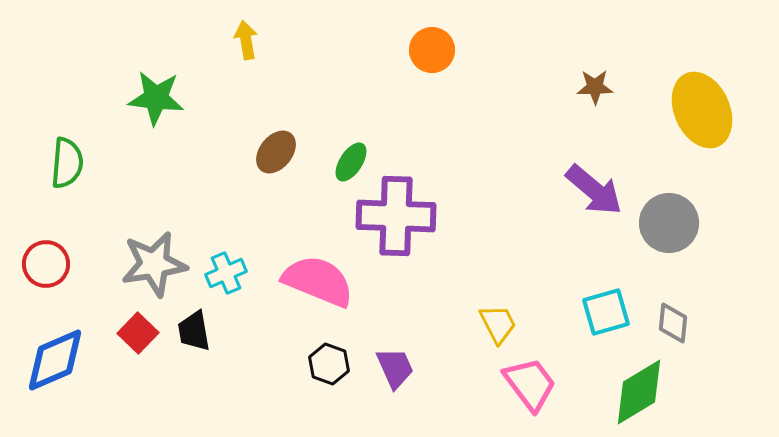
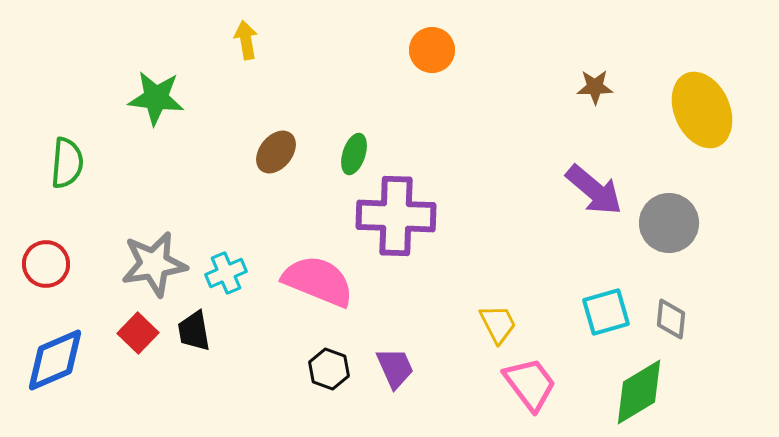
green ellipse: moved 3 px right, 8 px up; rotated 15 degrees counterclockwise
gray diamond: moved 2 px left, 4 px up
black hexagon: moved 5 px down
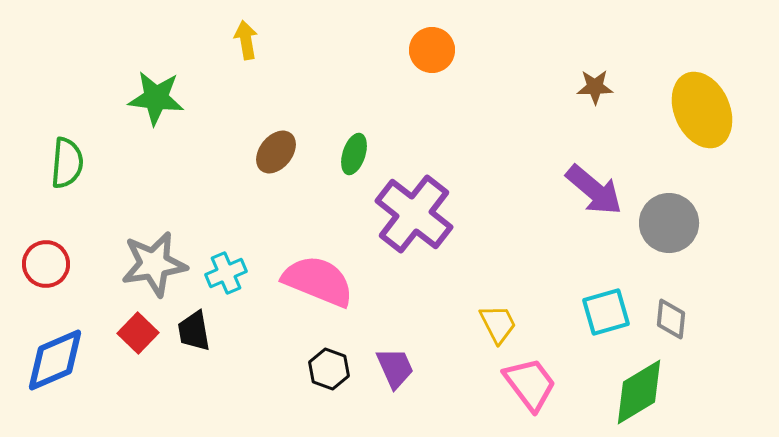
purple cross: moved 18 px right, 2 px up; rotated 36 degrees clockwise
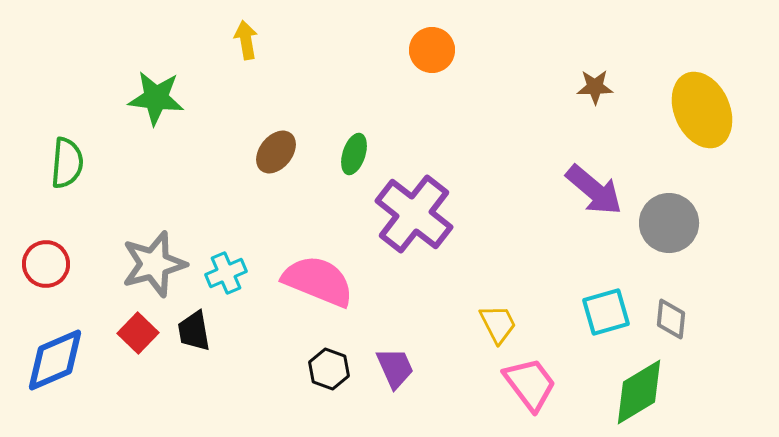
gray star: rotated 6 degrees counterclockwise
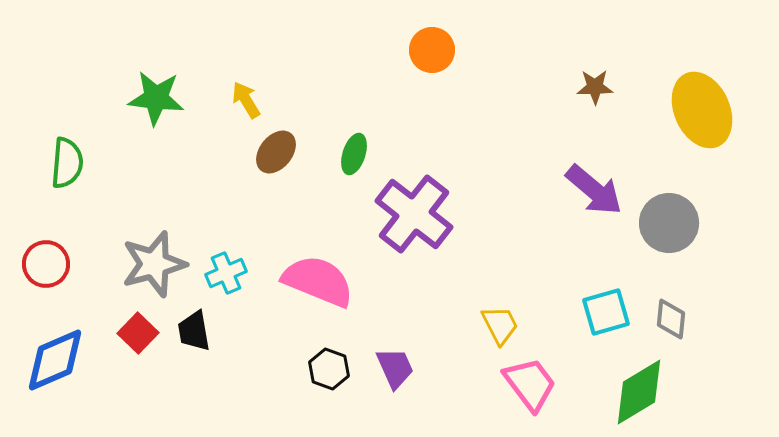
yellow arrow: moved 60 px down; rotated 21 degrees counterclockwise
yellow trapezoid: moved 2 px right, 1 px down
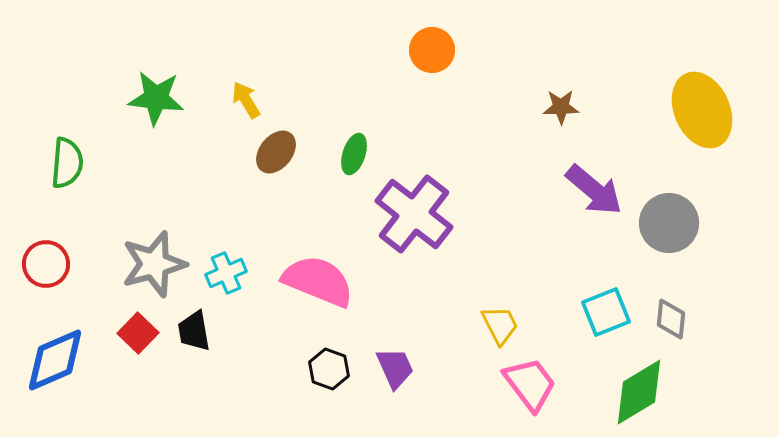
brown star: moved 34 px left, 20 px down
cyan square: rotated 6 degrees counterclockwise
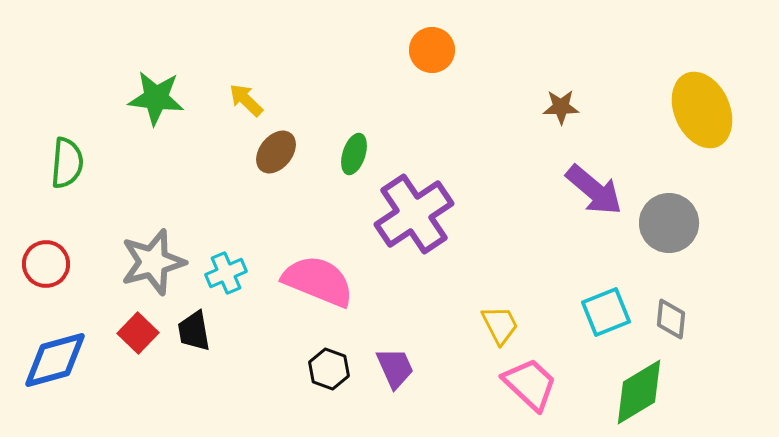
yellow arrow: rotated 15 degrees counterclockwise
purple cross: rotated 18 degrees clockwise
gray star: moved 1 px left, 2 px up
blue diamond: rotated 8 degrees clockwise
pink trapezoid: rotated 10 degrees counterclockwise
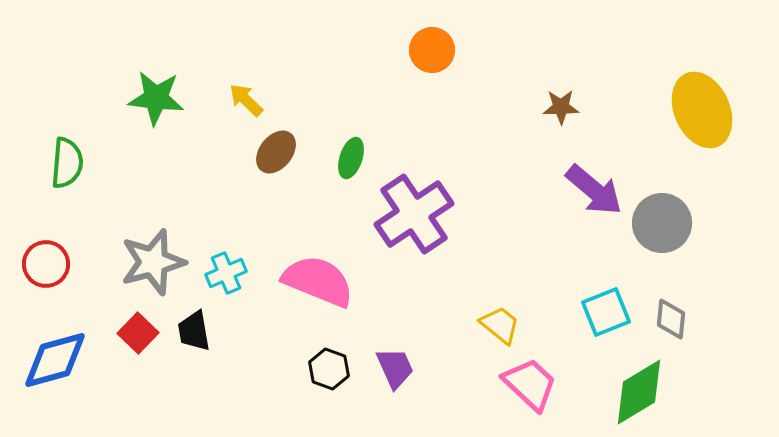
green ellipse: moved 3 px left, 4 px down
gray circle: moved 7 px left
yellow trapezoid: rotated 24 degrees counterclockwise
